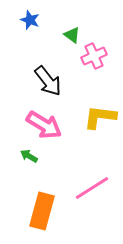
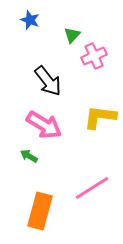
green triangle: rotated 36 degrees clockwise
orange rectangle: moved 2 px left
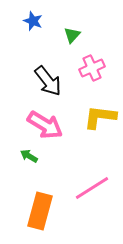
blue star: moved 3 px right, 1 px down
pink cross: moved 2 px left, 12 px down
pink arrow: moved 1 px right
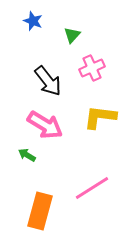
green arrow: moved 2 px left, 1 px up
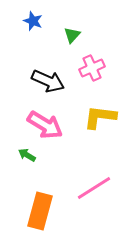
black arrow: rotated 28 degrees counterclockwise
pink line: moved 2 px right
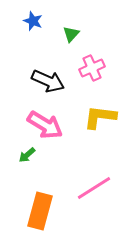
green triangle: moved 1 px left, 1 px up
green arrow: rotated 72 degrees counterclockwise
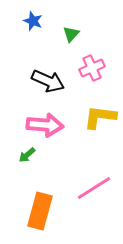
pink arrow: rotated 27 degrees counterclockwise
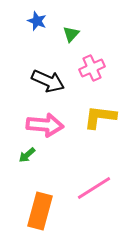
blue star: moved 4 px right
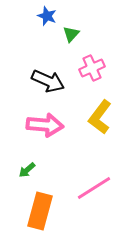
blue star: moved 10 px right, 5 px up
yellow L-shape: rotated 60 degrees counterclockwise
green arrow: moved 15 px down
